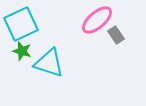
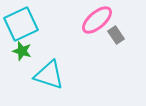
cyan triangle: moved 12 px down
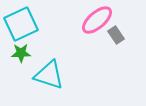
green star: moved 1 px left, 2 px down; rotated 18 degrees counterclockwise
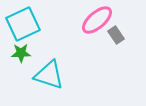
cyan square: moved 2 px right
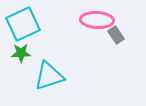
pink ellipse: rotated 44 degrees clockwise
cyan triangle: moved 1 px down; rotated 36 degrees counterclockwise
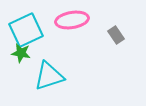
pink ellipse: moved 25 px left; rotated 12 degrees counterclockwise
cyan square: moved 3 px right, 6 px down
green star: rotated 12 degrees clockwise
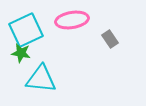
gray rectangle: moved 6 px left, 4 px down
cyan triangle: moved 8 px left, 3 px down; rotated 24 degrees clockwise
